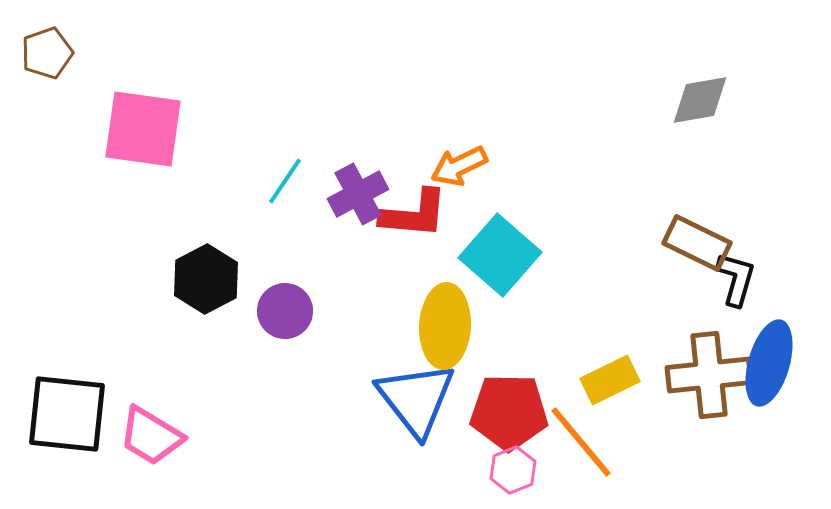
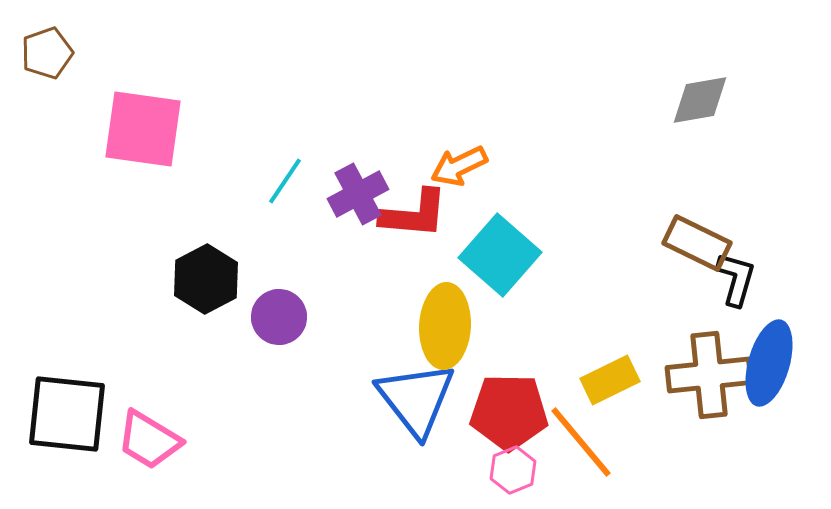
purple circle: moved 6 px left, 6 px down
pink trapezoid: moved 2 px left, 4 px down
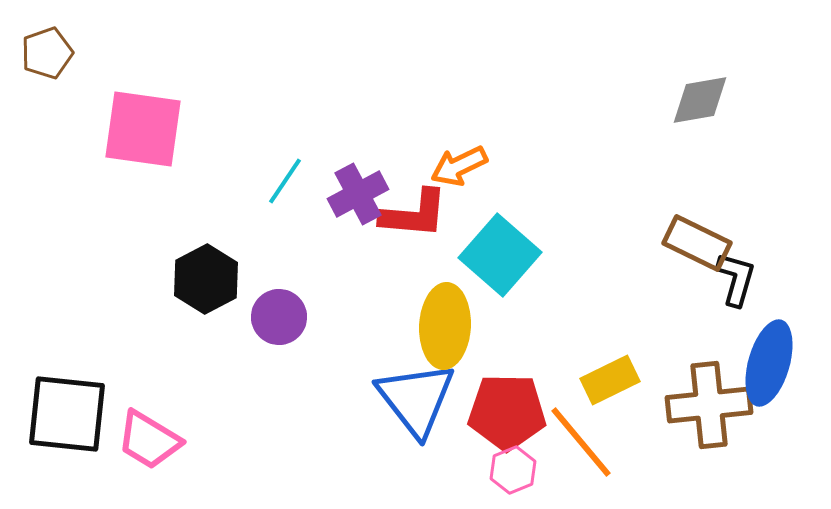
brown cross: moved 30 px down
red pentagon: moved 2 px left
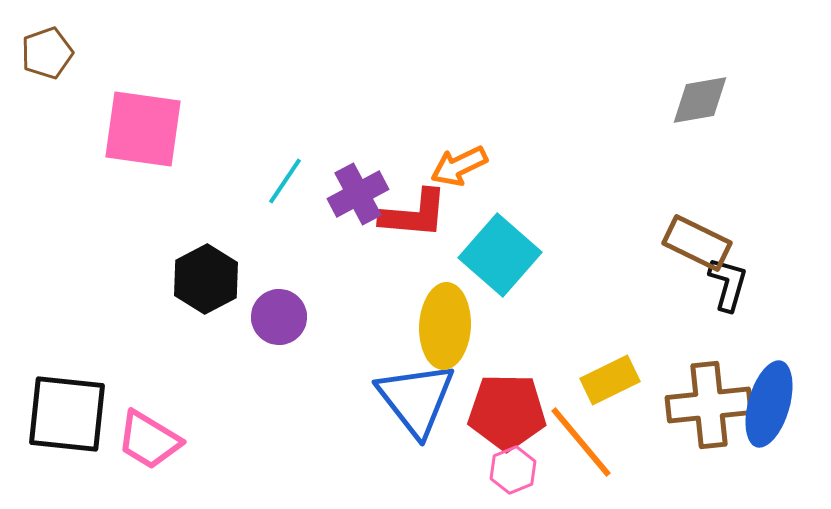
black L-shape: moved 8 px left, 5 px down
blue ellipse: moved 41 px down
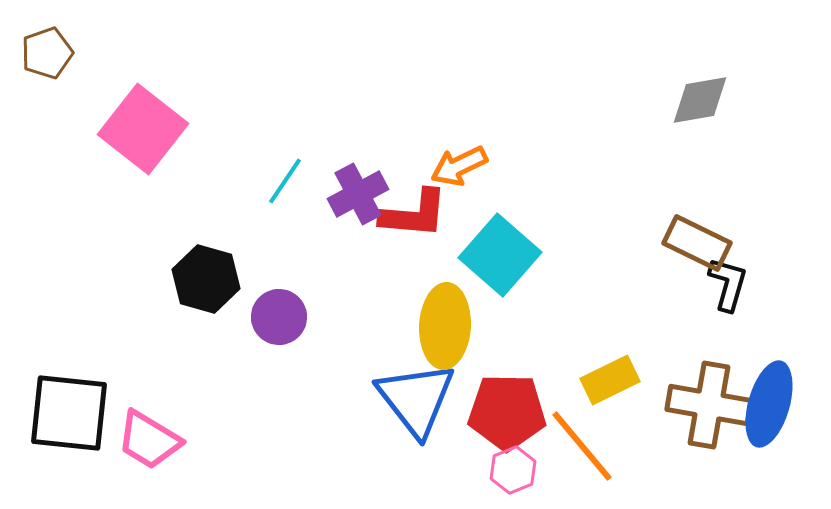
pink square: rotated 30 degrees clockwise
black hexagon: rotated 16 degrees counterclockwise
brown cross: rotated 16 degrees clockwise
black square: moved 2 px right, 1 px up
orange line: moved 1 px right, 4 px down
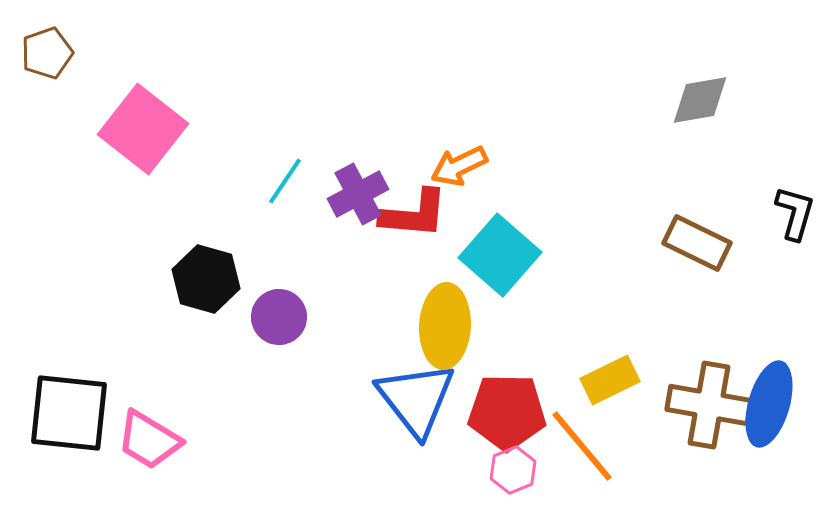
black L-shape: moved 67 px right, 71 px up
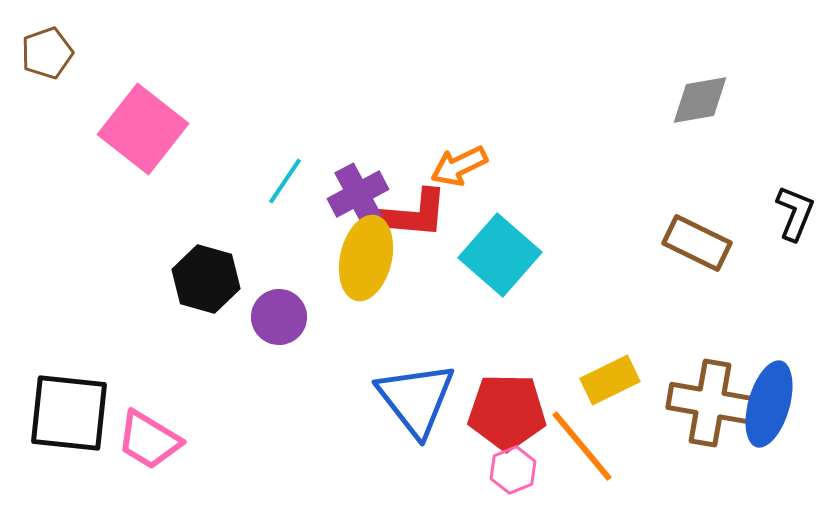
black L-shape: rotated 6 degrees clockwise
yellow ellipse: moved 79 px left, 68 px up; rotated 10 degrees clockwise
brown cross: moved 1 px right, 2 px up
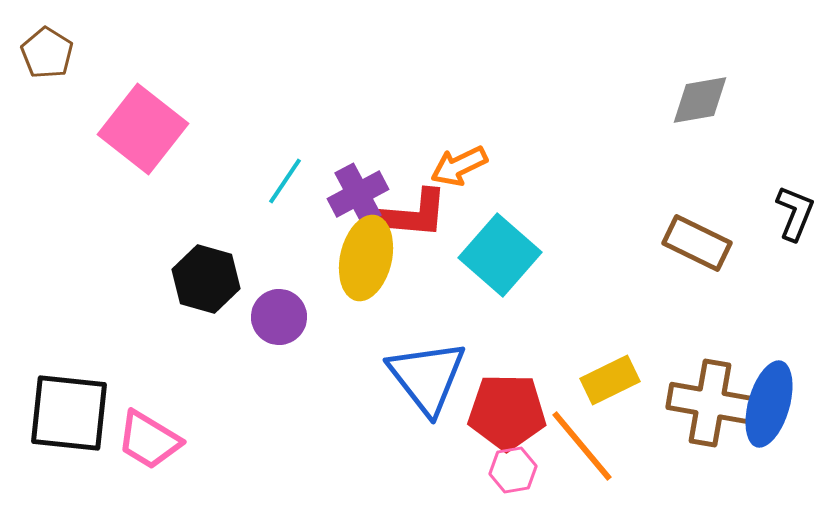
brown pentagon: rotated 21 degrees counterclockwise
blue triangle: moved 11 px right, 22 px up
pink hexagon: rotated 12 degrees clockwise
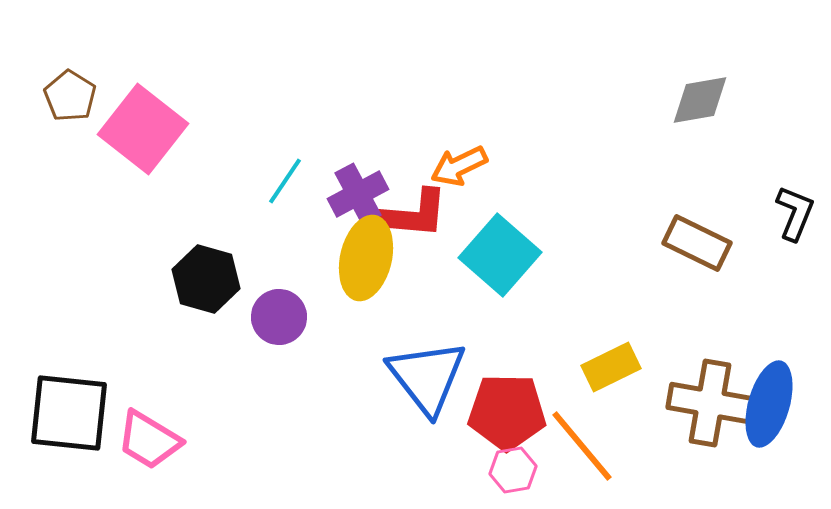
brown pentagon: moved 23 px right, 43 px down
yellow rectangle: moved 1 px right, 13 px up
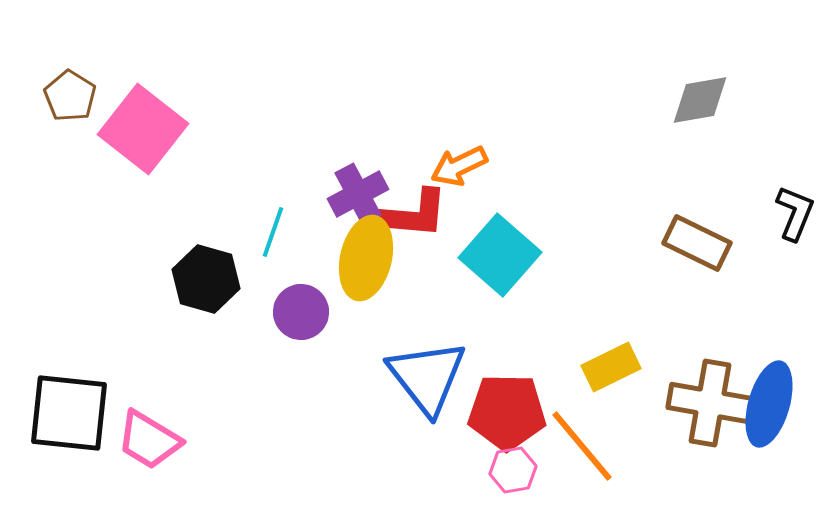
cyan line: moved 12 px left, 51 px down; rotated 15 degrees counterclockwise
purple circle: moved 22 px right, 5 px up
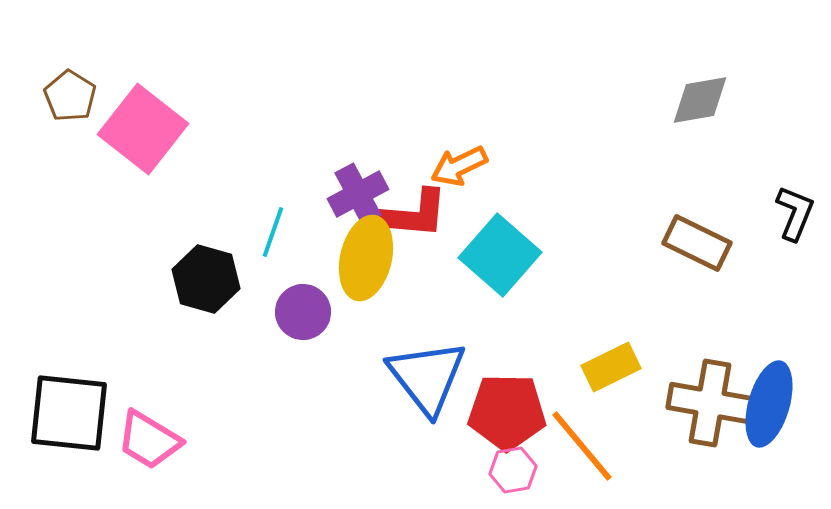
purple circle: moved 2 px right
